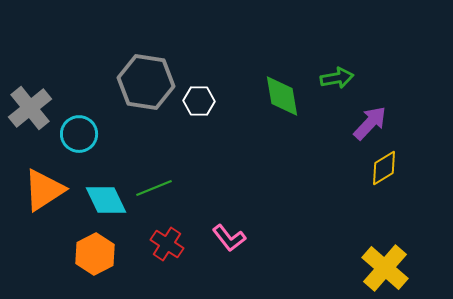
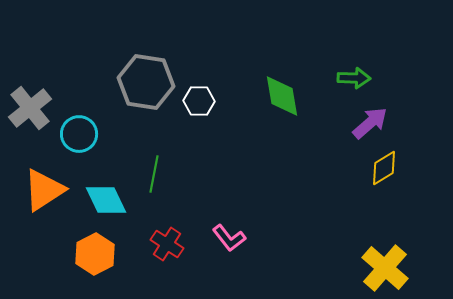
green arrow: moved 17 px right; rotated 12 degrees clockwise
purple arrow: rotated 6 degrees clockwise
green line: moved 14 px up; rotated 57 degrees counterclockwise
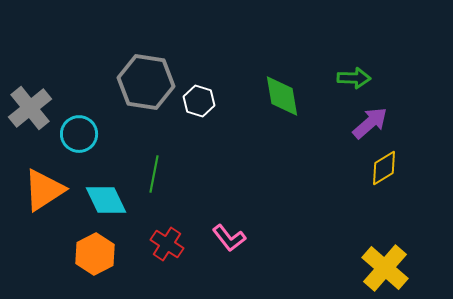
white hexagon: rotated 16 degrees clockwise
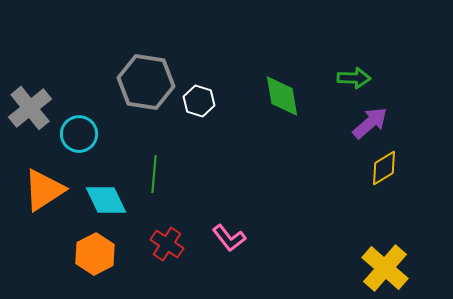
green line: rotated 6 degrees counterclockwise
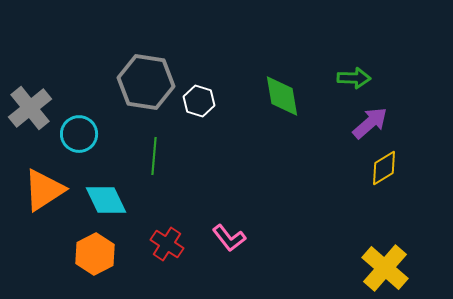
green line: moved 18 px up
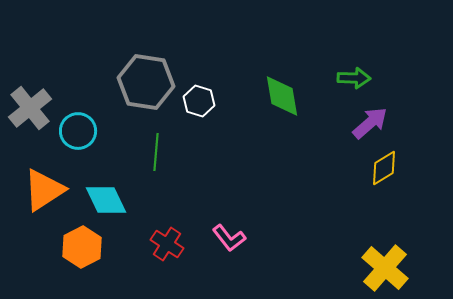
cyan circle: moved 1 px left, 3 px up
green line: moved 2 px right, 4 px up
orange hexagon: moved 13 px left, 7 px up
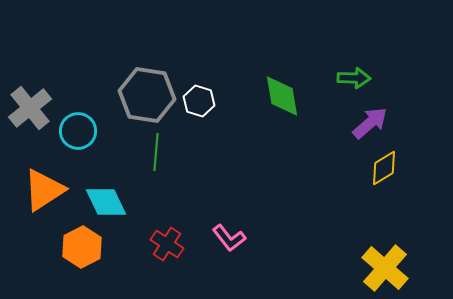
gray hexagon: moved 1 px right, 13 px down
cyan diamond: moved 2 px down
